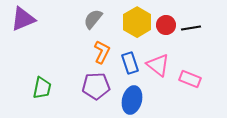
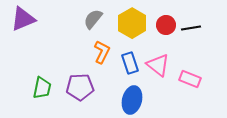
yellow hexagon: moved 5 px left, 1 px down
purple pentagon: moved 16 px left, 1 px down
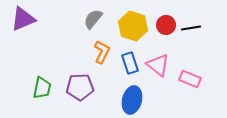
yellow hexagon: moved 1 px right, 3 px down; rotated 12 degrees counterclockwise
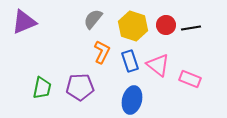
purple triangle: moved 1 px right, 3 px down
blue rectangle: moved 2 px up
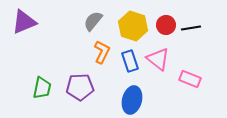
gray semicircle: moved 2 px down
pink triangle: moved 6 px up
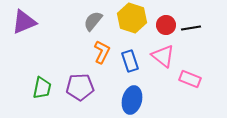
yellow hexagon: moved 1 px left, 8 px up
pink triangle: moved 5 px right, 3 px up
